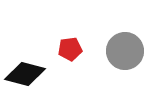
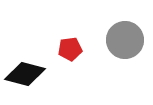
gray circle: moved 11 px up
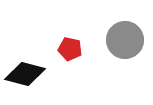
red pentagon: rotated 20 degrees clockwise
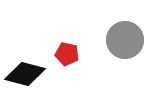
red pentagon: moved 3 px left, 5 px down
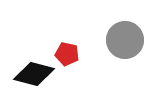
black diamond: moved 9 px right
